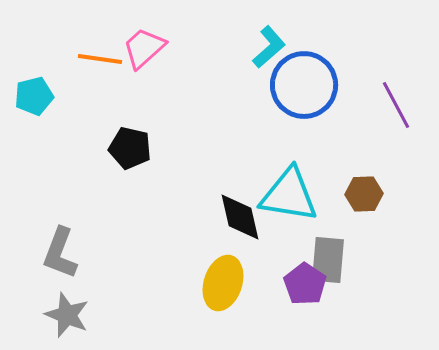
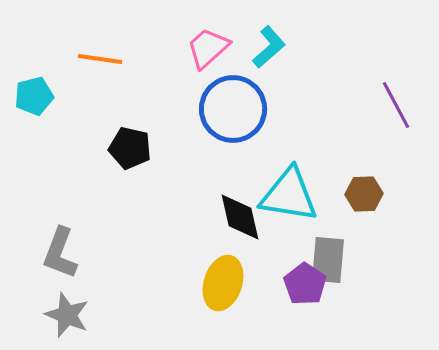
pink trapezoid: moved 64 px right
blue circle: moved 71 px left, 24 px down
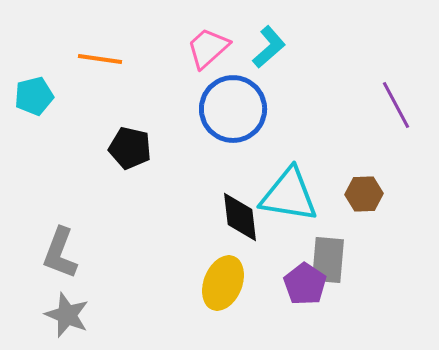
black diamond: rotated 6 degrees clockwise
yellow ellipse: rotated 4 degrees clockwise
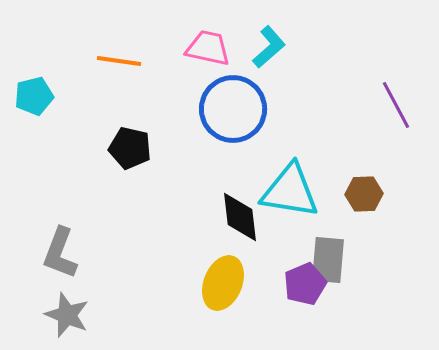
pink trapezoid: rotated 54 degrees clockwise
orange line: moved 19 px right, 2 px down
cyan triangle: moved 1 px right, 4 px up
purple pentagon: rotated 15 degrees clockwise
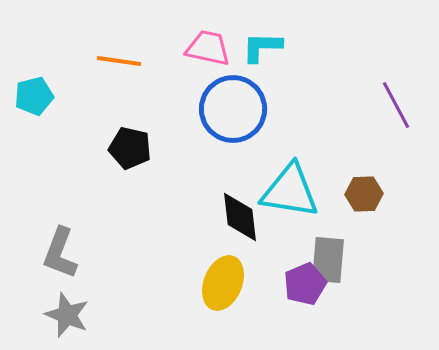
cyan L-shape: moved 7 px left; rotated 138 degrees counterclockwise
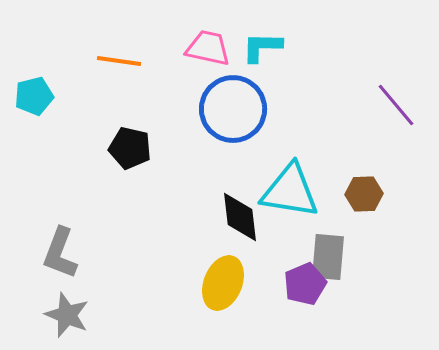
purple line: rotated 12 degrees counterclockwise
gray rectangle: moved 3 px up
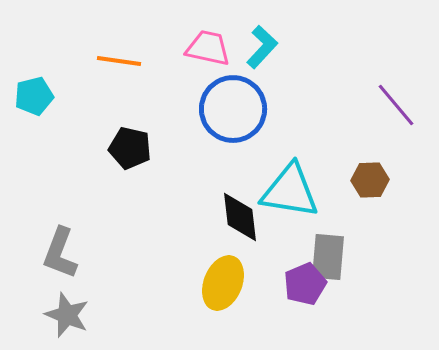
cyan L-shape: rotated 132 degrees clockwise
brown hexagon: moved 6 px right, 14 px up
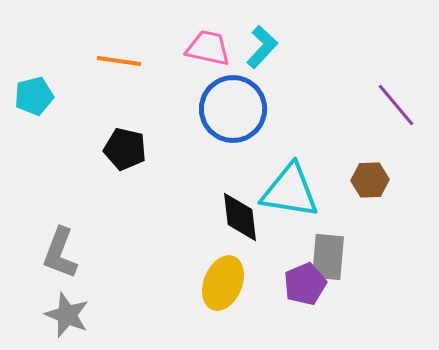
black pentagon: moved 5 px left, 1 px down
